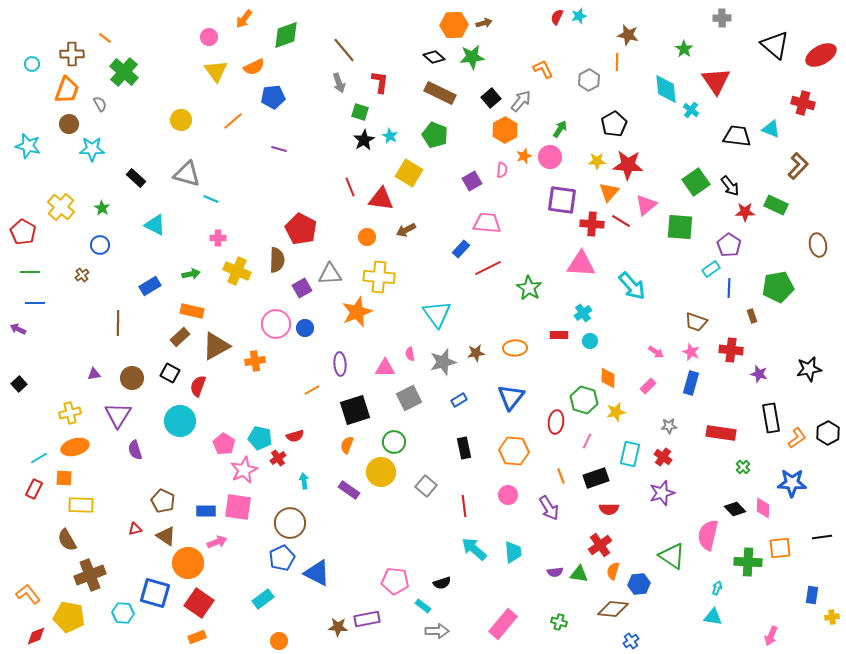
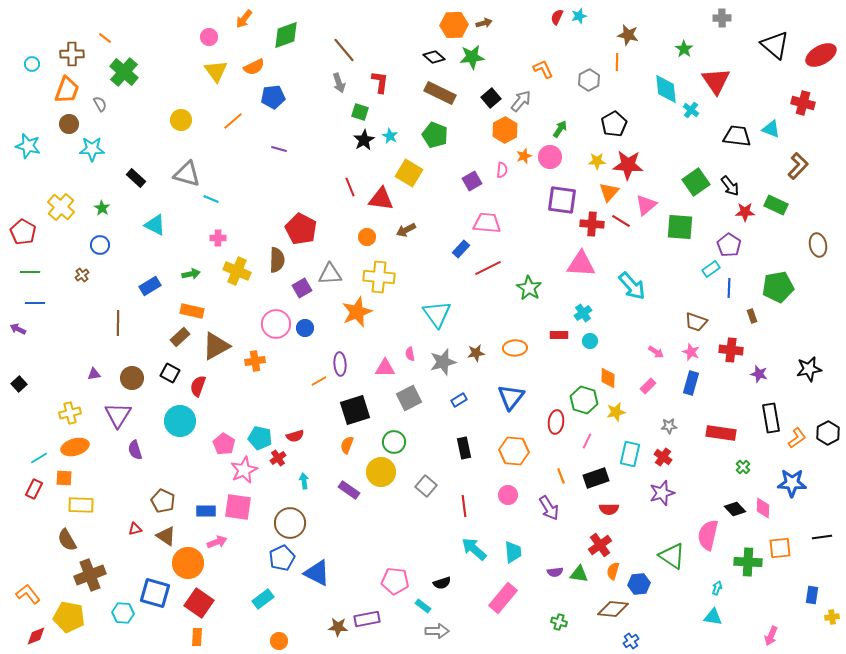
orange line at (312, 390): moved 7 px right, 9 px up
pink rectangle at (503, 624): moved 26 px up
orange rectangle at (197, 637): rotated 66 degrees counterclockwise
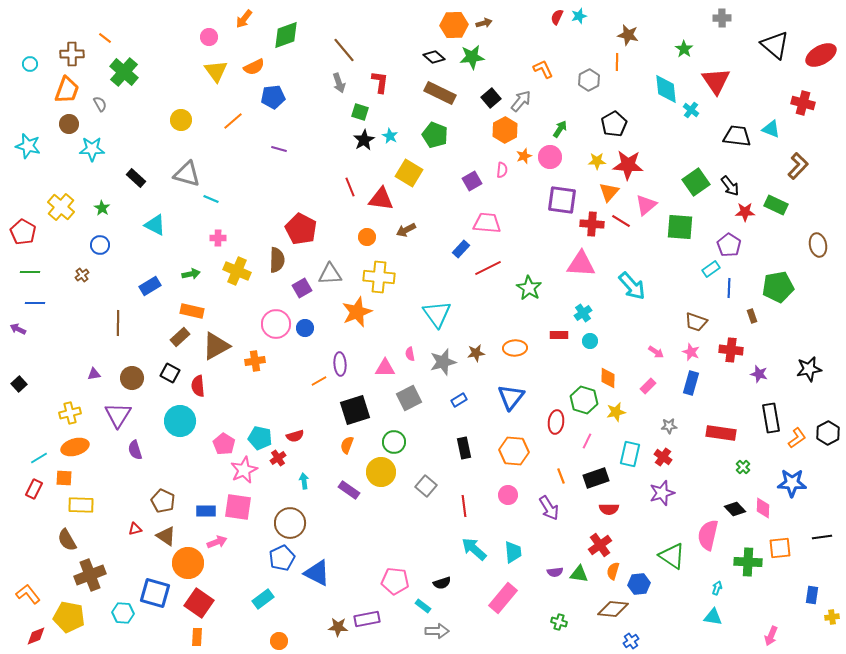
cyan circle at (32, 64): moved 2 px left
red semicircle at (198, 386): rotated 25 degrees counterclockwise
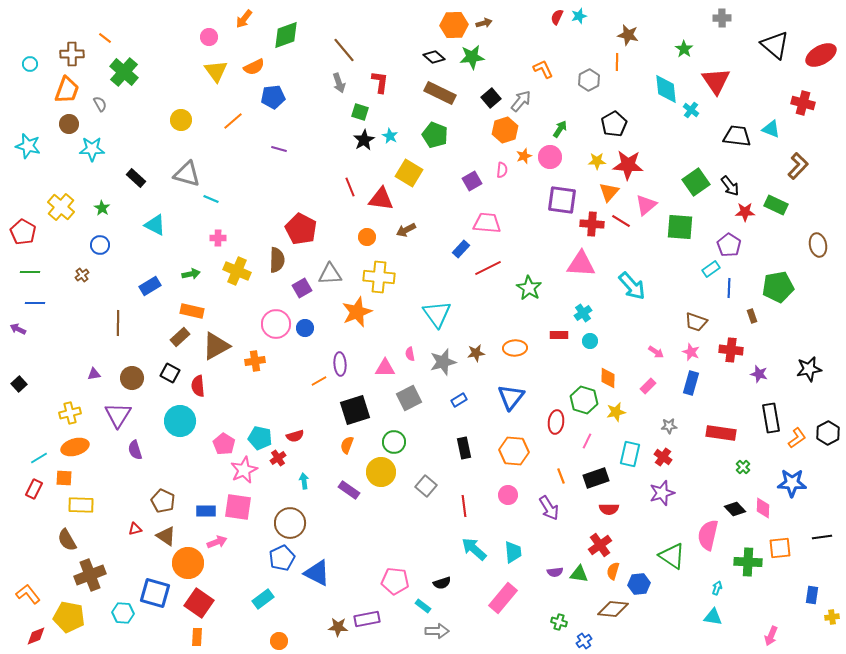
orange hexagon at (505, 130): rotated 10 degrees clockwise
blue cross at (631, 641): moved 47 px left
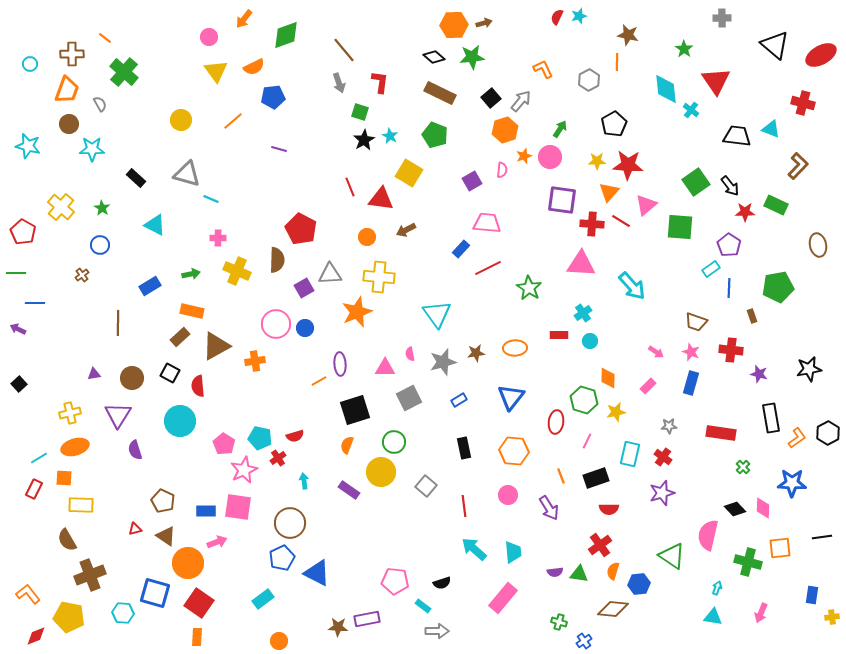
green line at (30, 272): moved 14 px left, 1 px down
purple square at (302, 288): moved 2 px right
green cross at (748, 562): rotated 12 degrees clockwise
pink arrow at (771, 636): moved 10 px left, 23 px up
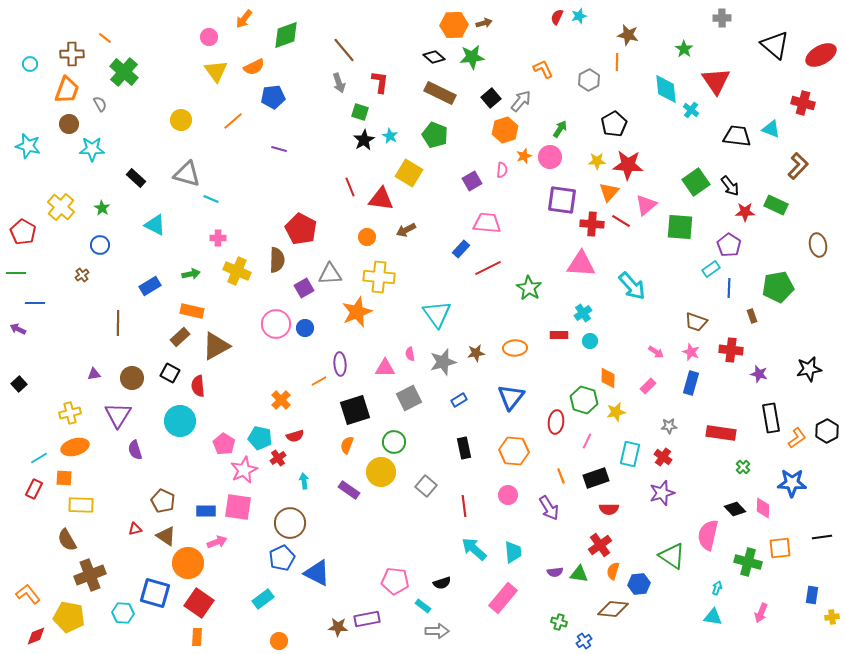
orange cross at (255, 361): moved 26 px right, 39 px down; rotated 36 degrees counterclockwise
black hexagon at (828, 433): moved 1 px left, 2 px up
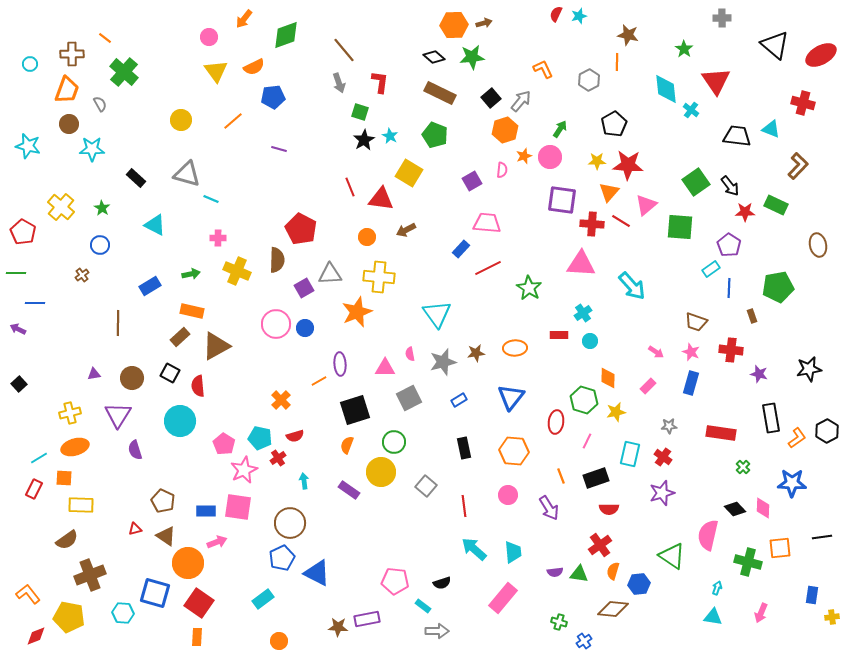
red semicircle at (557, 17): moved 1 px left, 3 px up
brown semicircle at (67, 540): rotated 95 degrees counterclockwise
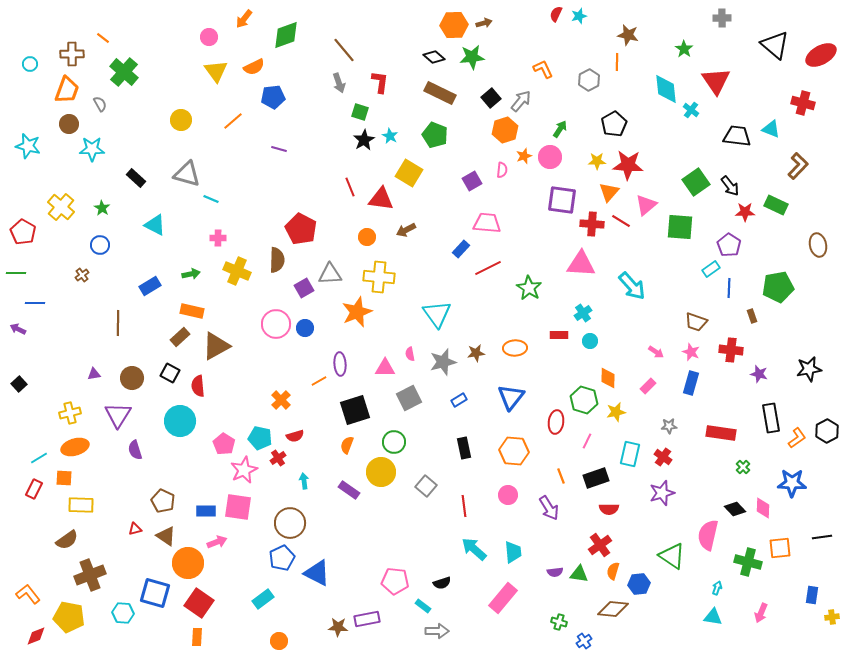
orange line at (105, 38): moved 2 px left
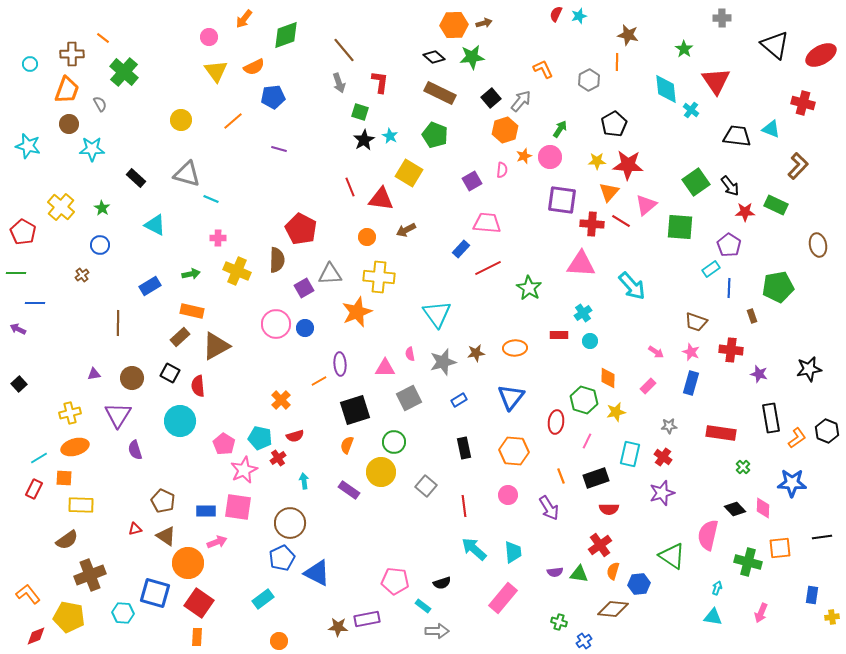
black hexagon at (827, 431): rotated 10 degrees counterclockwise
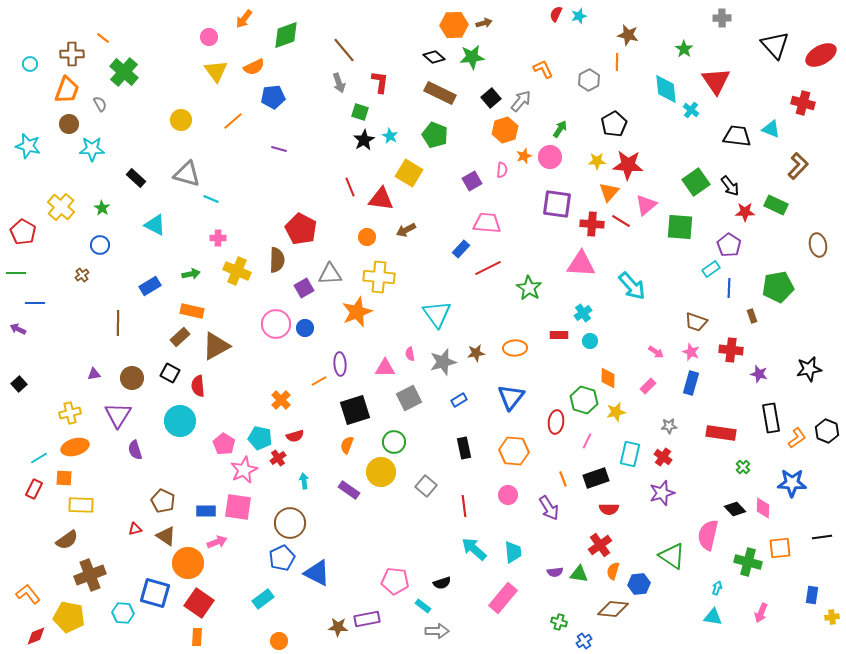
black triangle at (775, 45): rotated 8 degrees clockwise
purple square at (562, 200): moved 5 px left, 4 px down
orange line at (561, 476): moved 2 px right, 3 px down
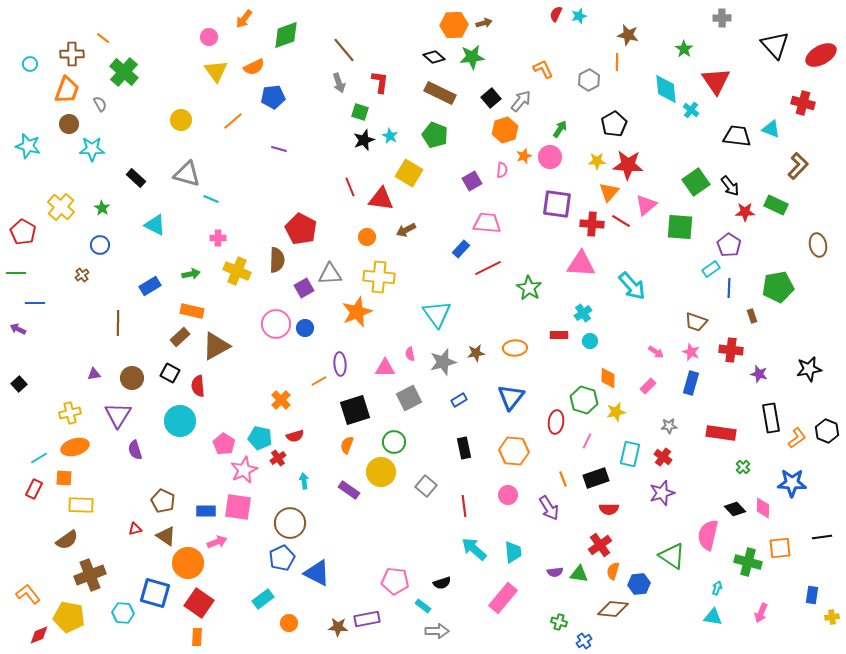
black star at (364, 140): rotated 10 degrees clockwise
red diamond at (36, 636): moved 3 px right, 1 px up
orange circle at (279, 641): moved 10 px right, 18 px up
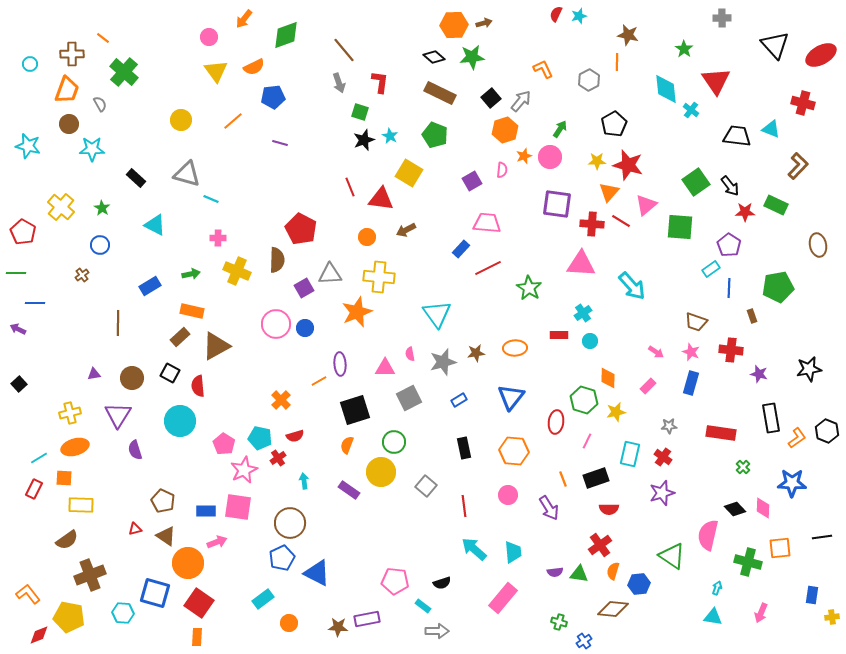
purple line at (279, 149): moved 1 px right, 6 px up
red star at (628, 165): rotated 12 degrees clockwise
